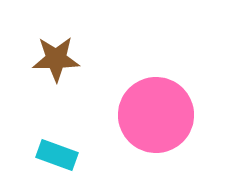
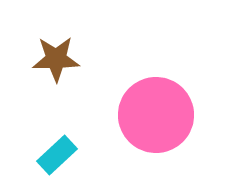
cyan rectangle: rotated 63 degrees counterclockwise
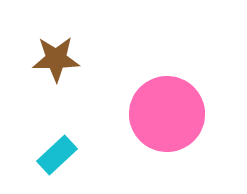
pink circle: moved 11 px right, 1 px up
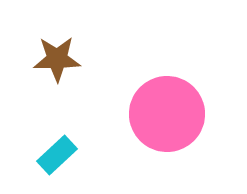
brown star: moved 1 px right
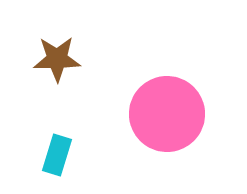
cyan rectangle: rotated 30 degrees counterclockwise
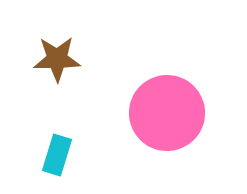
pink circle: moved 1 px up
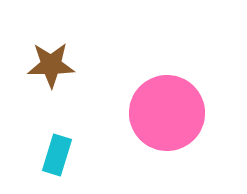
brown star: moved 6 px left, 6 px down
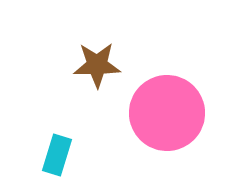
brown star: moved 46 px right
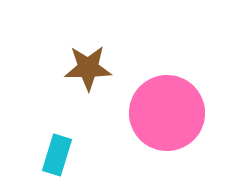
brown star: moved 9 px left, 3 px down
